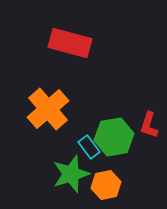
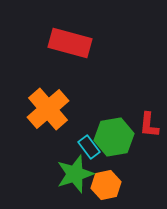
red L-shape: rotated 12 degrees counterclockwise
green star: moved 4 px right
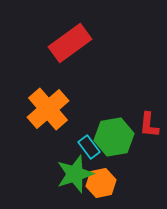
red rectangle: rotated 51 degrees counterclockwise
orange hexagon: moved 5 px left, 2 px up
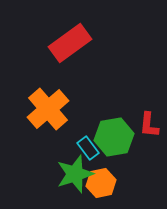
cyan rectangle: moved 1 px left, 1 px down
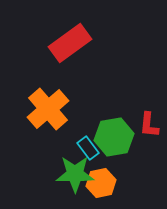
green star: rotated 18 degrees clockwise
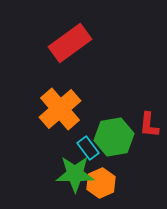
orange cross: moved 12 px right
orange hexagon: rotated 12 degrees counterclockwise
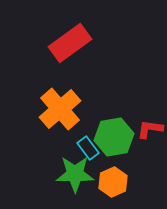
red L-shape: moved 1 px right, 4 px down; rotated 92 degrees clockwise
orange hexagon: moved 12 px right, 1 px up
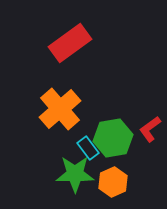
red L-shape: rotated 44 degrees counterclockwise
green hexagon: moved 1 px left, 1 px down
